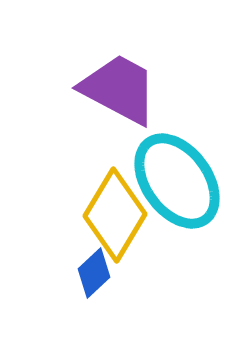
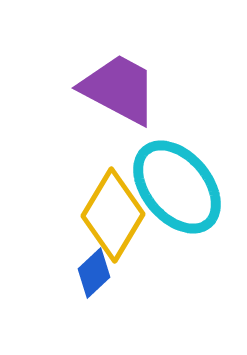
cyan ellipse: moved 6 px down; rotated 4 degrees counterclockwise
yellow diamond: moved 2 px left
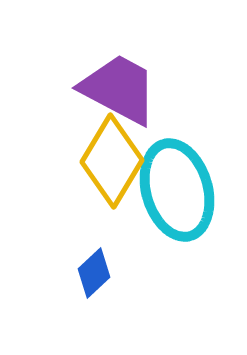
cyan ellipse: moved 3 px down; rotated 24 degrees clockwise
yellow diamond: moved 1 px left, 54 px up
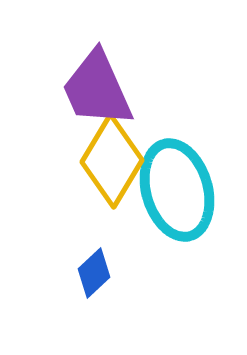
purple trapezoid: moved 22 px left; rotated 142 degrees counterclockwise
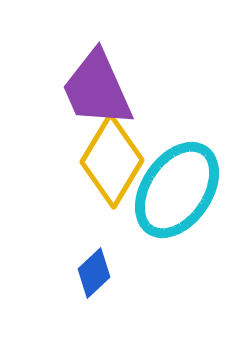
cyan ellipse: rotated 50 degrees clockwise
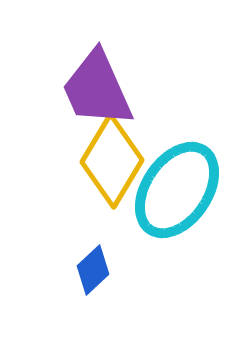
blue diamond: moved 1 px left, 3 px up
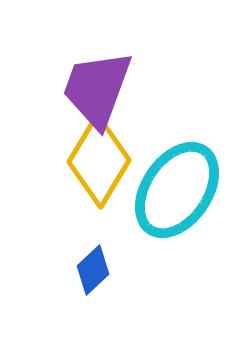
purple trapezoid: rotated 44 degrees clockwise
yellow diamond: moved 13 px left
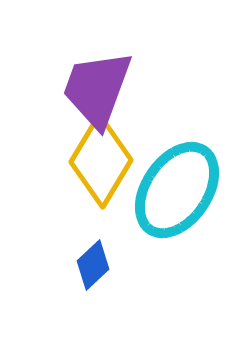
yellow diamond: moved 2 px right
blue diamond: moved 5 px up
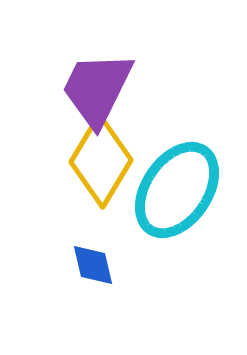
purple trapezoid: rotated 6 degrees clockwise
blue diamond: rotated 60 degrees counterclockwise
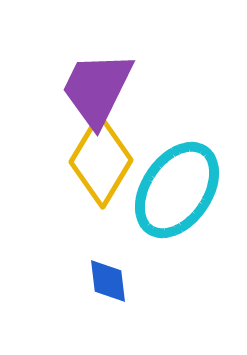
blue diamond: moved 15 px right, 16 px down; rotated 6 degrees clockwise
